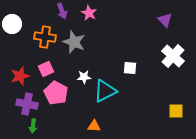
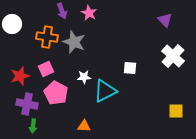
orange cross: moved 2 px right
orange triangle: moved 10 px left
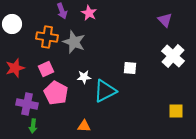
red star: moved 5 px left, 8 px up
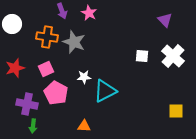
white square: moved 12 px right, 12 px up
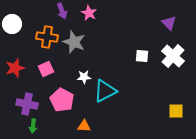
purple triangle: moved 4 px right, 3 px down
pink pentagon: moved 6 px right, 7 px down
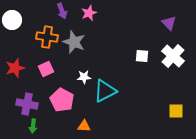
pink star: rotated 21 degrees clockwise
white circle: moved 4 px up
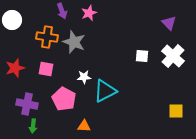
pink square: rotated 35 degrees clockwise
pink pentagon: moved 2 px right, 1 px up
